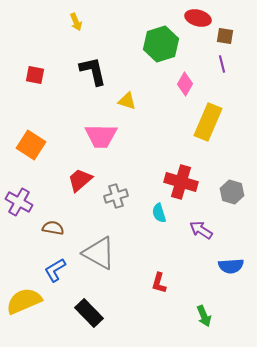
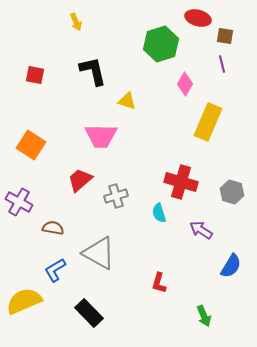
blue semicircle: rotated 55 degrees counterclockwise
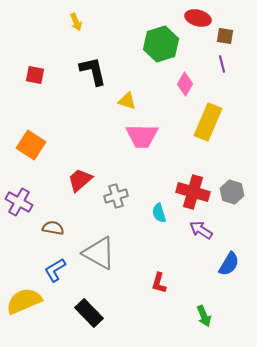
pink trapezoid: moved 41 px right
red cross: moved 12 px right, 10 px down
blue semicircle: moved 2 px left, 2 px up
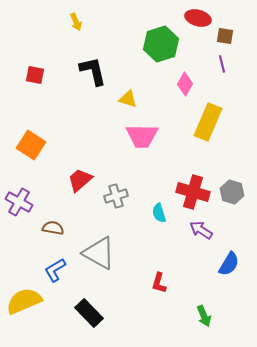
yellow triangle: moved 1 px right, 2 px up
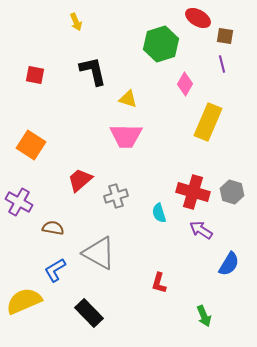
red ellipse: rotated 15 degrees clockwise
pink trapezoid: moved 16 px left
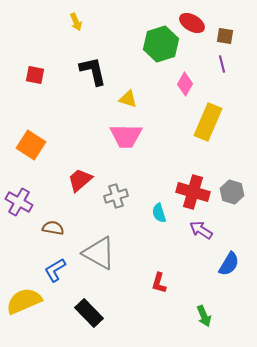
red ellipse: moved 6 px left, 5 px down
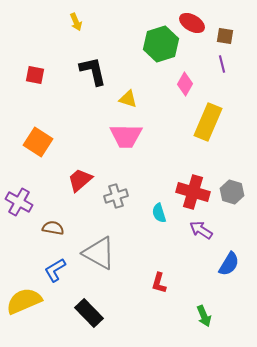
orange square: moved 7 px right, 3 px up
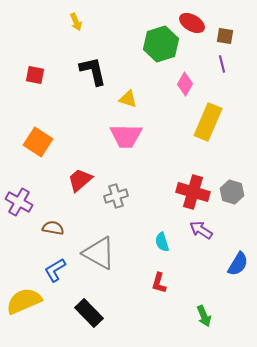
cyan semicircle: moved 3 px right, 29 px down
blue semicircle: moved 9 px right
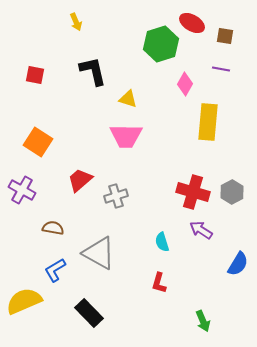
purple line: moved 1 px left, 5 px down; rotated 66 degrees counterclockwise
yellow rectangle: rotated 18 degrees counterclockwise
gray hexagon: rotated 15 degrees clockwise
purple cross: moved 3 px right, 12 px up
green arrow: moved 1 px left, 5 px down
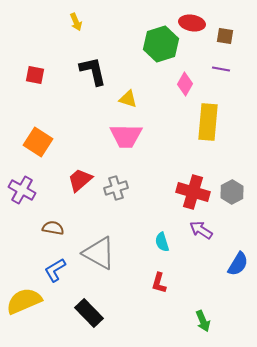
red ellipse: rotated 20 degrees counterclockwise
gray cross: moved 8 px up
